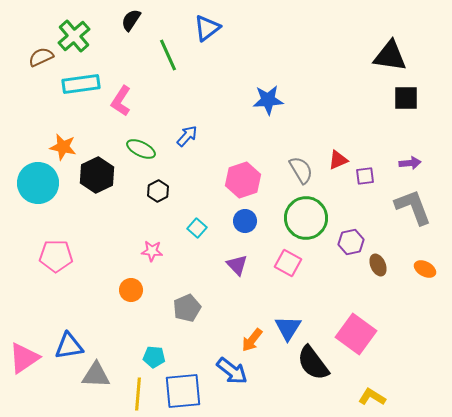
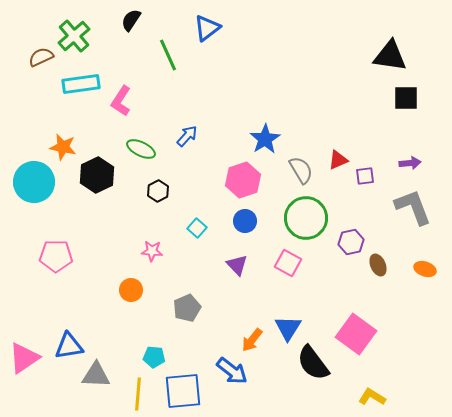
blue star at (268, 100): moved 3 px left, 39 px down; rotated 28 degrees counterclockwise
cyan circle at (38, 183): moved 4 px left, 1 px up
orange ellipse at (425, 269): rotated 10 degrees counterclockwise
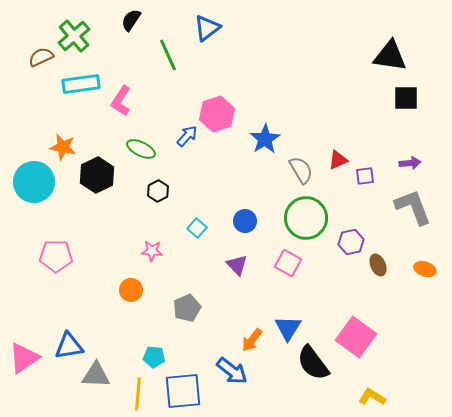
pink hexagon at (243, 180): moved 26 px left, 66 px up
pink square at (356, 334): moved 3 px down
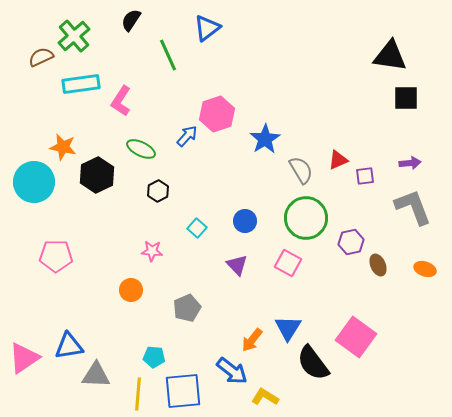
yellow L-shape at (372, 397): moved 107 px left
